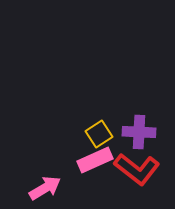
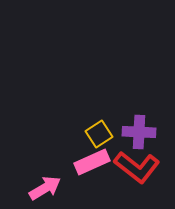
pink rectangle: moved 3 px left, 2 px down
red L-shape: moved 2 px up
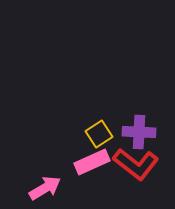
red L-shape: moved 1 px left, 3 px up
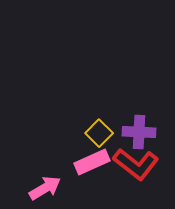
yellow square: moved 1 px up; rotated 12 degrees counterclockwise
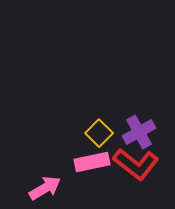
purple cross: rotated 32 degrees counterclockwise
pink rectangle: rotated 12 degrees clockwise
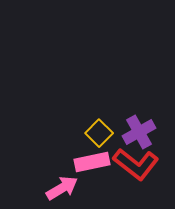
pink arrow: moved 17 px right
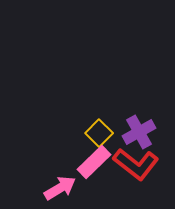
pink rectangle: moved 2 px right; rotated 32 degrees counterclockwise
pink arrow: moved 2 px left
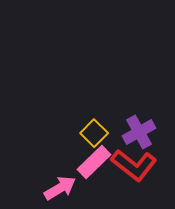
yellow square: moved 5 px left
red L-shape: moved 2 px left, 1 px down
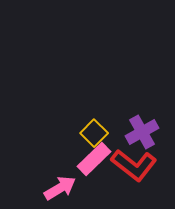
purple cross: moved 3 px right
pink rectangle: moved 3 px up
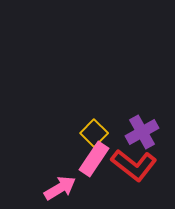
pink rectangle: rotated 12 degrees counterclockwise
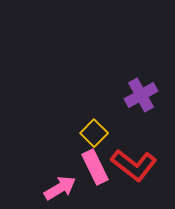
purple cross: moved 1 px left, 37 px up
pink rectangle: moved 1 px right, 8 px down; rotated 60 degrees counterclockwise
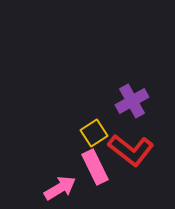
purple cross: moved 9 px left, 6 px down
yellow square: rotated 12 degrees clockwise
red L-shape: moved 3 px left, 15 px up
